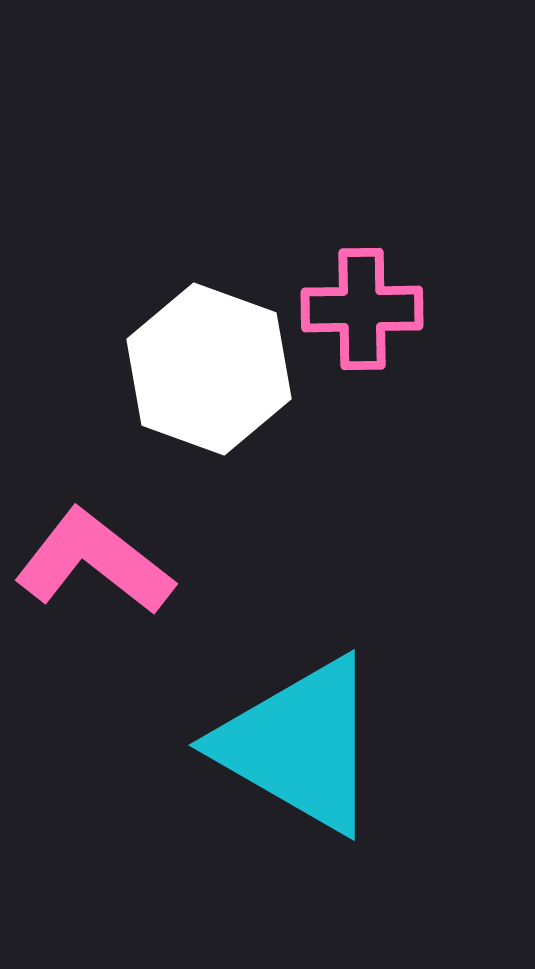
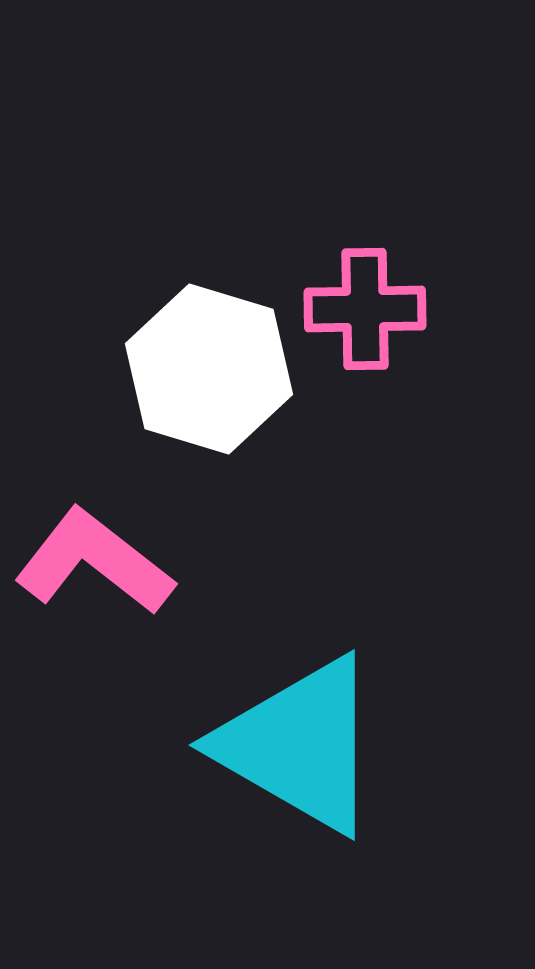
pink cross: moved 3 px right
white hexagon: rotated 3 degrees counterclockwise
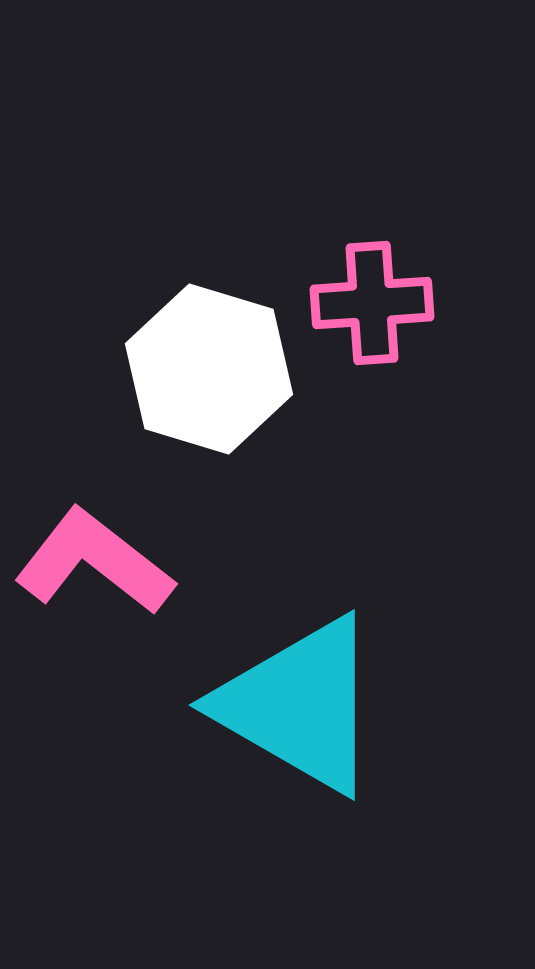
pink cross: moved 7 px right, 6 px up; rotated 3 degrees counterclockwise
cyan triangle: moved 40 px up
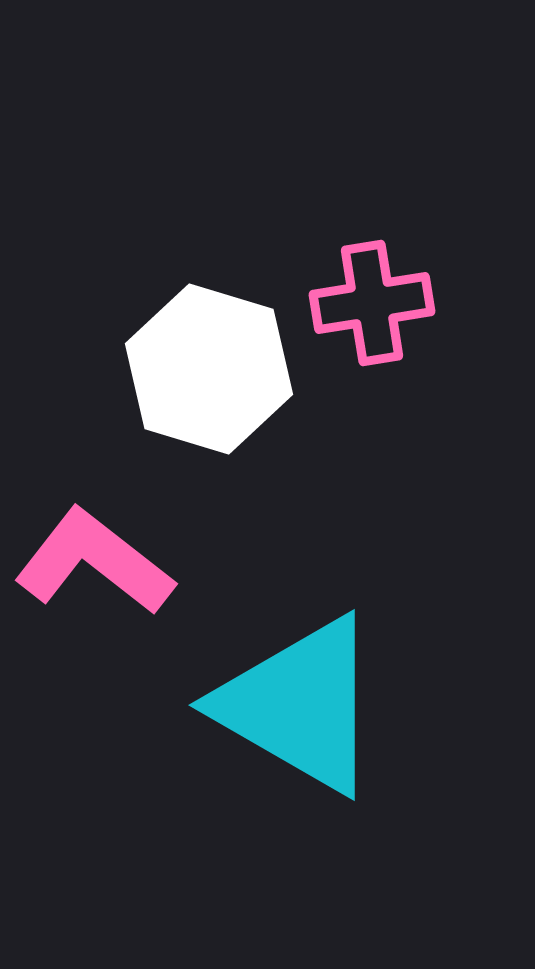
pink cross: rotated 5 degrees counterclockwise
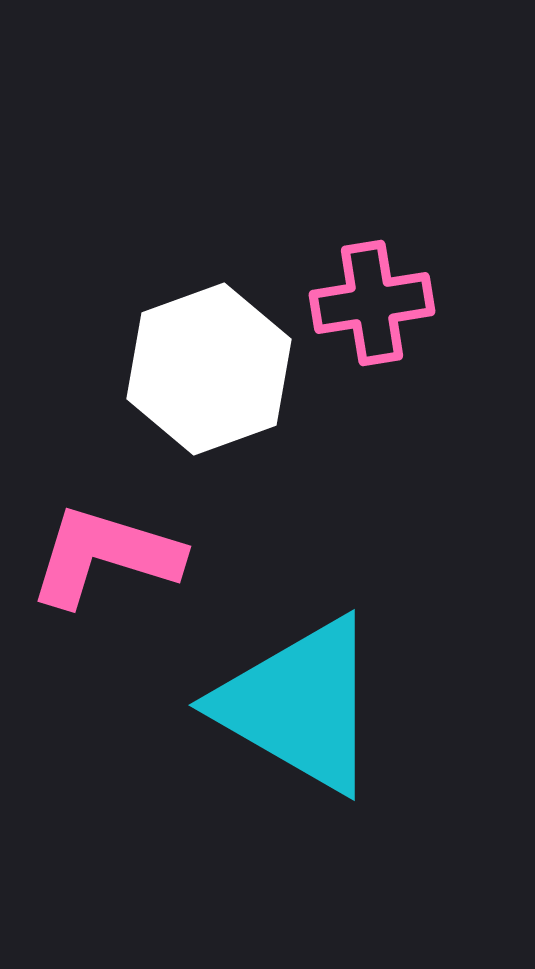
white hexagon: rotated 23 degrees clockwise
pink L-shape: moved 11 px right, 6 px up; rotated 21 degrees counterclockwise
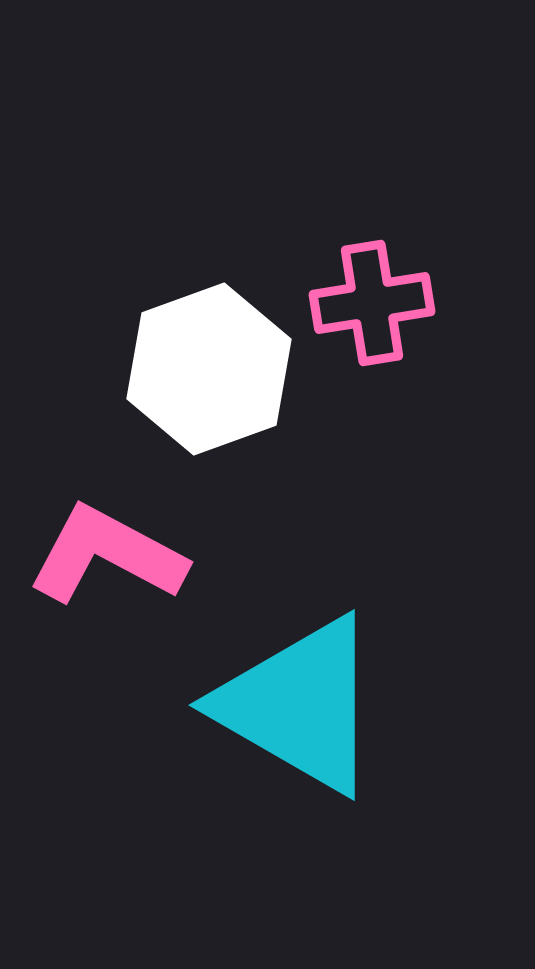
pink L-shape: moved 2 px right, 1 px up; rotated 11 degrees clockwise
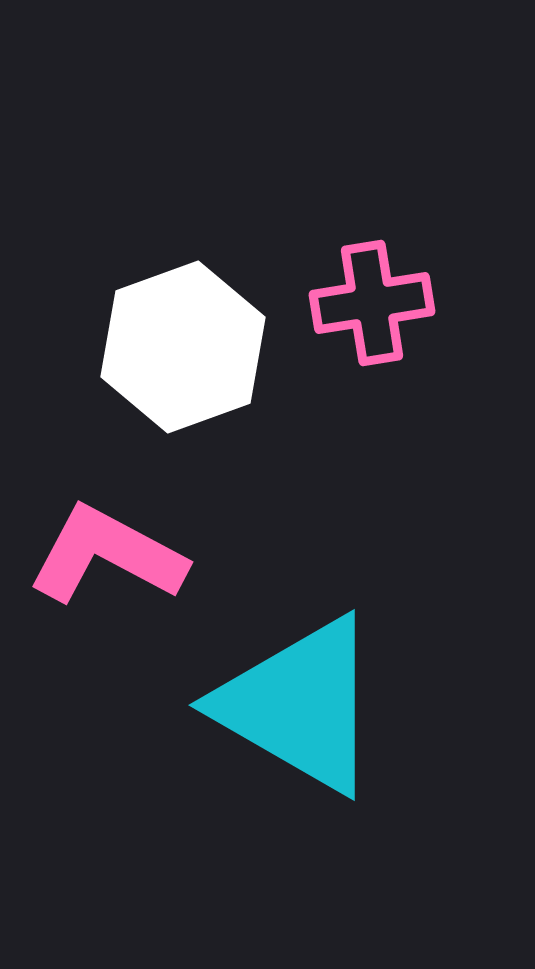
white hexagon: moved 26 px left, 22 px up
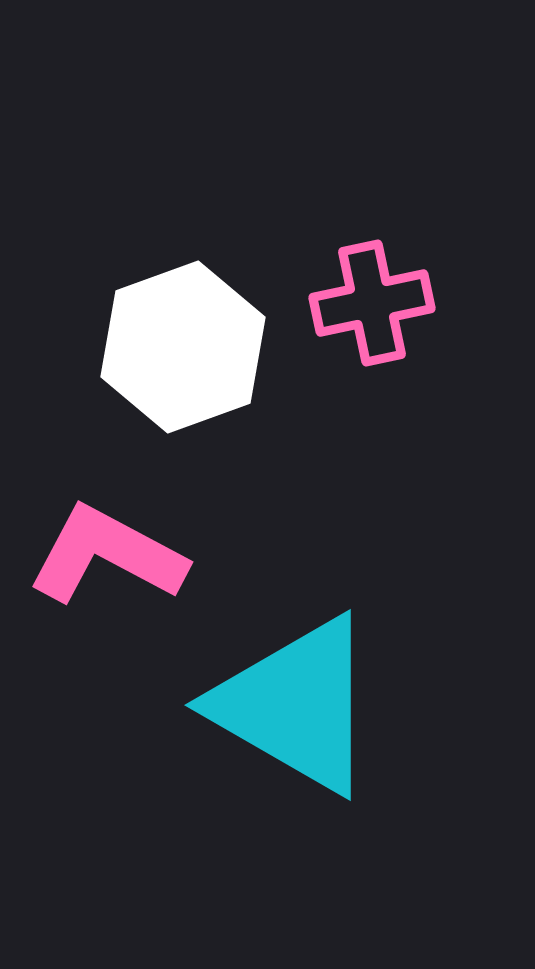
pink cross: rotated 3 degrees counterclockwise
cyan triangle: moved 4 px left
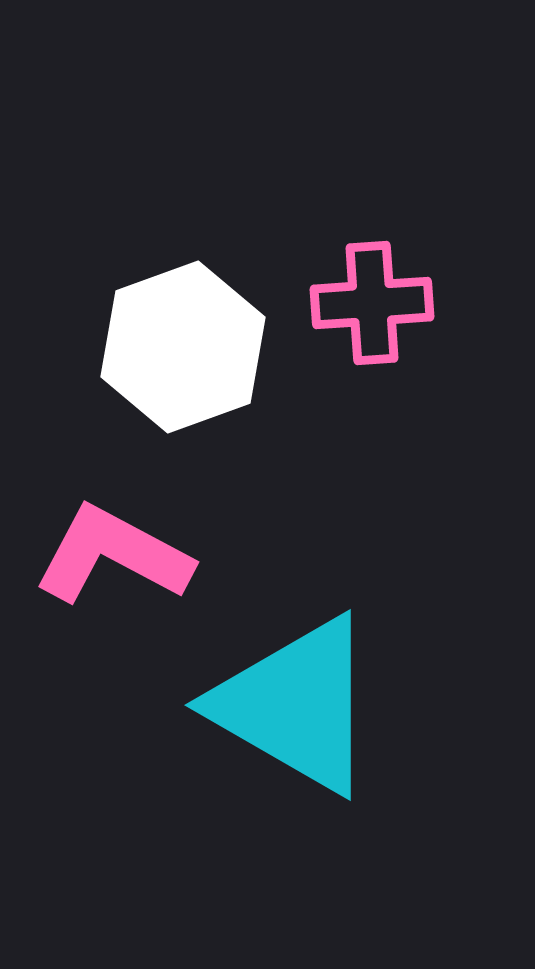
pink cross: rotated 8 degrees clockwise
pink L-shape: moved 6 px right
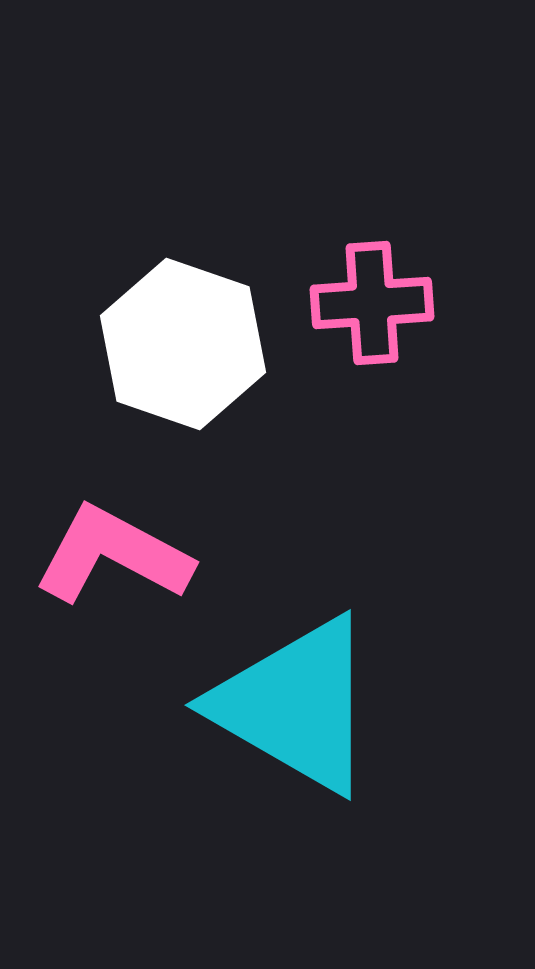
white hexagon: moved 3 px up; rotated 21 degrees counterclockwise
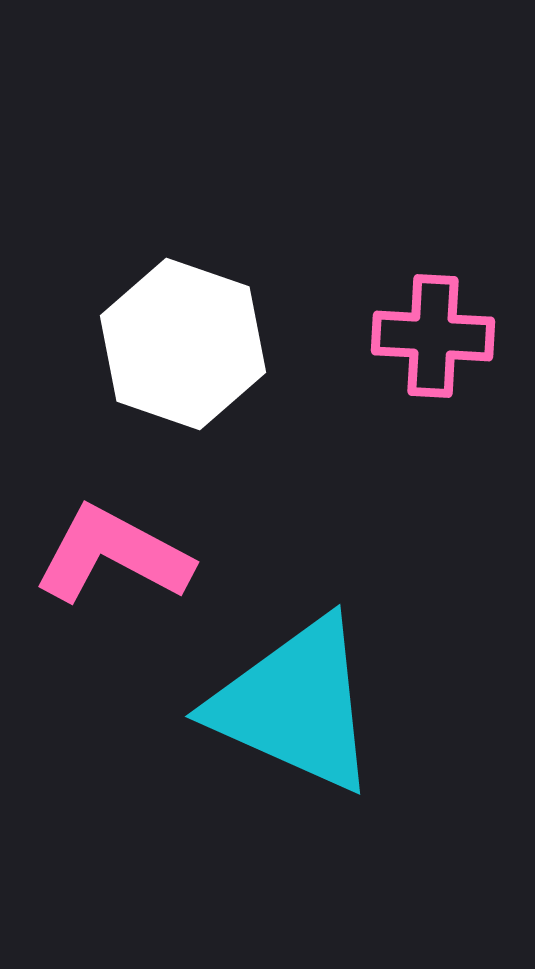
pink cross: moved 61 px right, 33 px down; rotated 7 degrees clockwise
cyan triangle: rotated 6 degrees counterclockwise
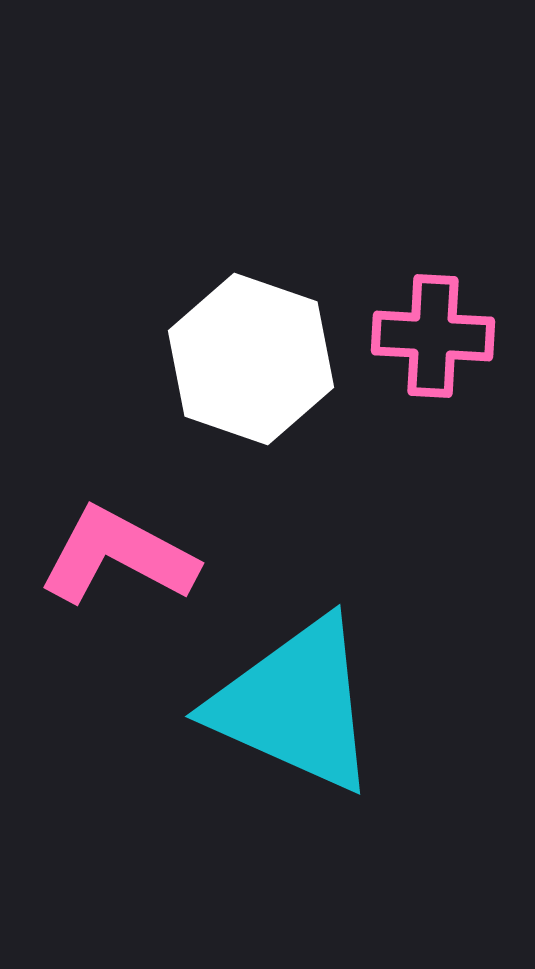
white hexagon: moved 68 px right, 15 px down
pink L-shape: moved 5 px right, 1 px down
